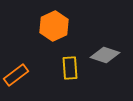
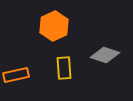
yellow rectangle: moved 6 px left
orange rectangle: rotated 25 degrees clockwise
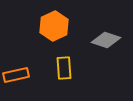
gray diamond: moved 1 px right, 15 px up
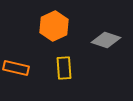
orange rectangle: moved 7 px up; rotated 25 degrees clockwise
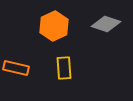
gray diamond: moved 16 px up
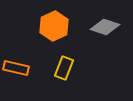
gray diamond: moved 1 px left, 3 px down
yellow rectangle: rotated 25 degrees clockwise
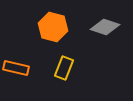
orange hexagon: moved 1 px left, 1 px down; rotated 20 degrees counterclockwise
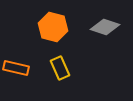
yellow rectangle: moved 4 px left; rotated 45 degrees counterclockwise
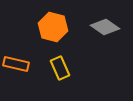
gray diamond: rotated 16 degrees clockwise
orange rectangle: moved 4 px up
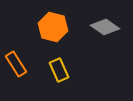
orange rectangle: rotated 45 degrees clockwise
yellow rectangle: moved 1 px left, 2 px down
